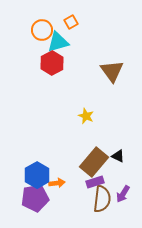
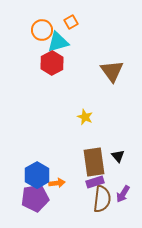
yellow star: moved 1 px left, 1 px down
black triangle: rotated 24 degrees clockwise
brown rectangle: rotated 48 degrees counterclockwise
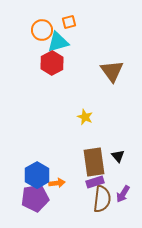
orange square: moved 2 px left; rotated 16 degrees clockwise
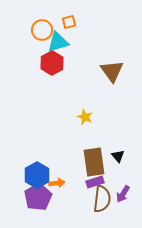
purple pentagon: moved 3 px right, 1 px up; rotated 20 degrees counterclockwise
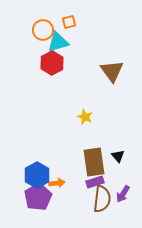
orange circle: moved 1 px right
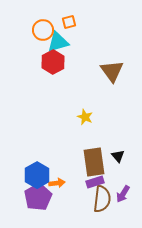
red hexagon: moved 1 px right, 1 px up
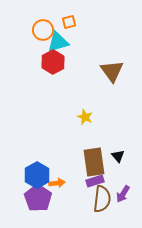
purple rectangle: moved 1 px up
purple pentagon: moved 1 px down; rotated 8 degrees counterclockwise
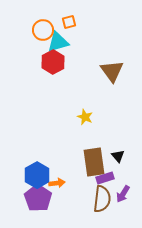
purple rectangle: moved 10 px right, 3 px up
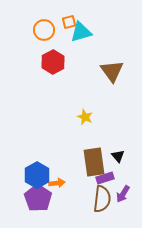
orange circle: moved 1 px right
cyan triangle: moved 23 px right, 10 px up
